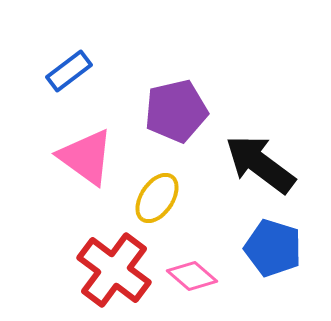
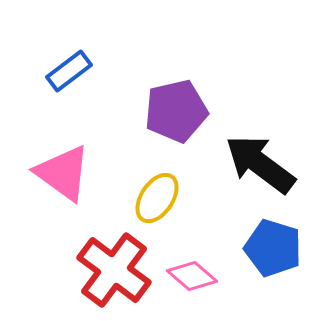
pink triangle: moved 23 px left, 16 px down
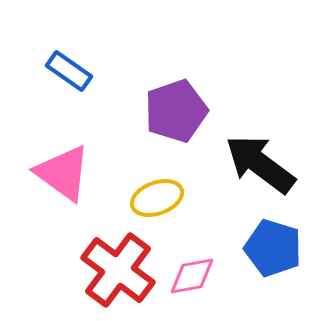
blue rectangle: rotated 72 degrees clockwise
purple pentagon: rotated 6 degrees counterclockwise
yellow ellipse: rotated 36 degrees clockwise
red cross: moved 4 px right
pink diamond: rotated 51 degrees counterclockwise
